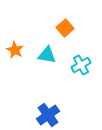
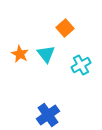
orange star: moved 5 px right, 4 px down
cyan triangle: moved 1 px left, 1 px up; rotated 42 degrees clockwise
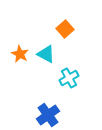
orange square: moved 1 px down
cyan triangle: rotated 24 degrees counterclockwise
cyan cross: moved 12 px left, 13 px down
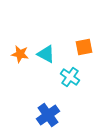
orange square: moved 19 px right, 18 px down; rotated 30 degrees clockwise
orange star: rotated 18 degrees counterclockwise
cyan cross: moved 1 px right, 1 px up; rotated 24 degrees counterclockwise
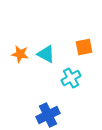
cyan cross: moved 1 px right, 1 px down; rotated 24 degrees clockwise
blue cross: rotated 10 degrees clockwise
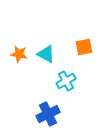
orange star: moved 1 px left
cyan cross: moved 5 px left, 3 px down
blue cross: moved 1 px up
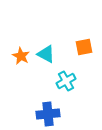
orange star: moved 2 px right, 2 px down; rotated 18 degrees clockwise
blue cross: rotated 20 degrees clockwise
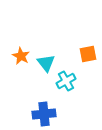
orange square: moved 4 px right, 7 px down
cyan triangle: moved 9 px down; rotated 24 degrees clockwise
blue cross: moved 4 px left
